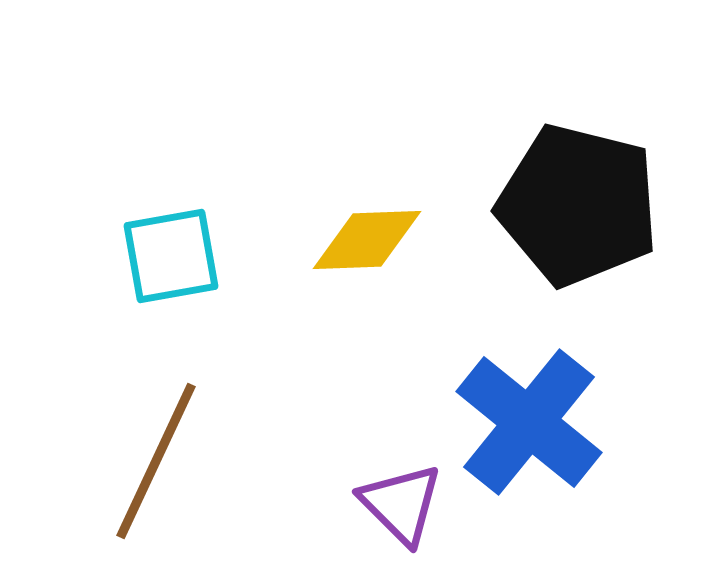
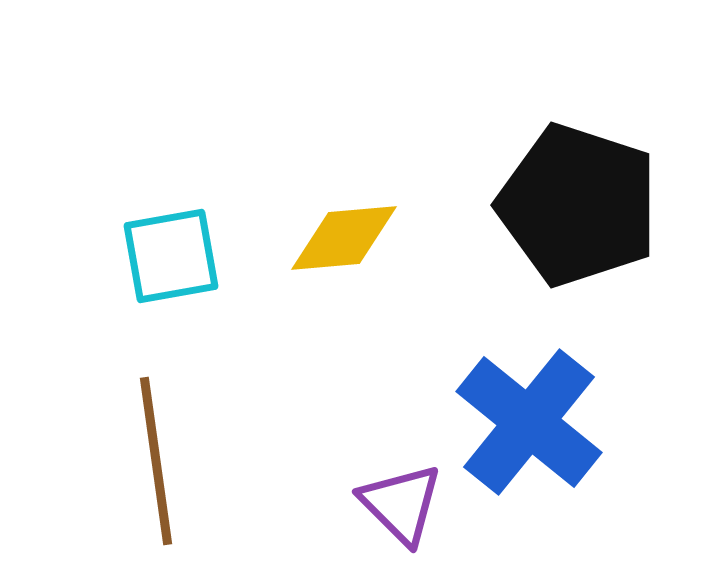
black pentagon: rotated 4 degrees clockwise
yellow diamond: moved 23 px left, 2 px up; rotated 3 degrees counterclockwise
brown line: rotated 33 degrees counterclockwise
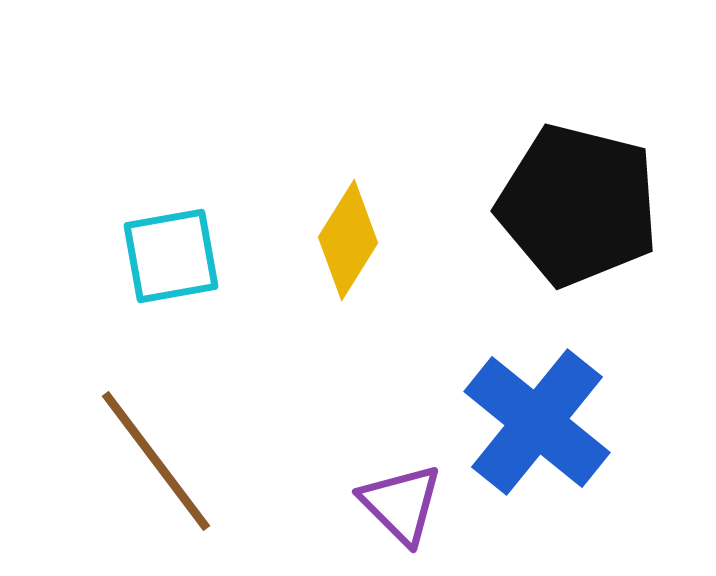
black pentagon: rotated 4 degrees counterclockwise
yellow diamond: moved 4 px right, 2 px down; rotated 53 degrees counterclockwise
blue cross: moved 8 px right
brown line: rotated 29 degrees counterclockwise
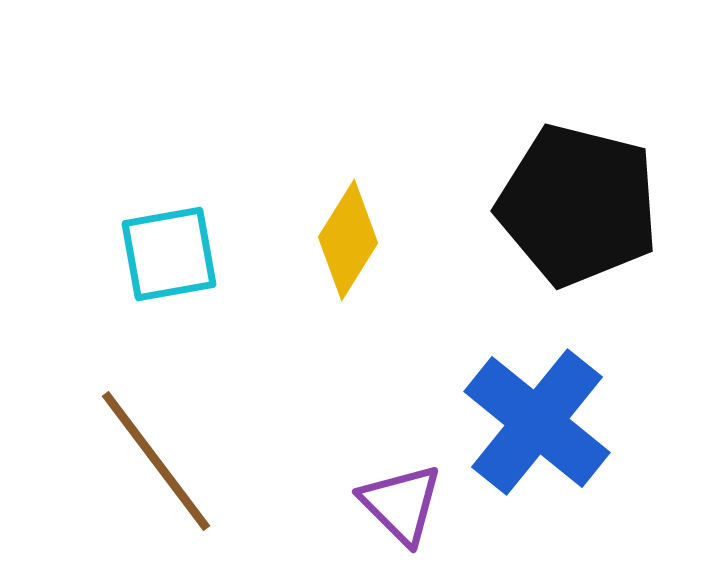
cyan square: moved 2 px left, 2 px up
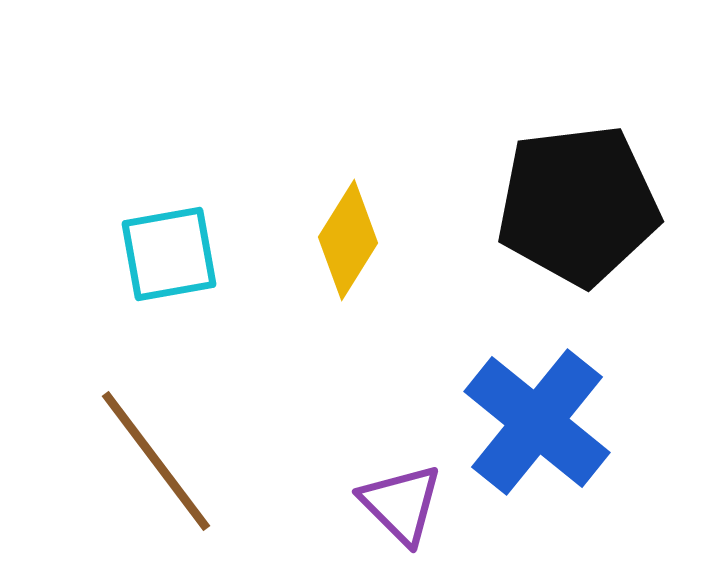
black pentagon: rotated 21 degrees counterclockwise
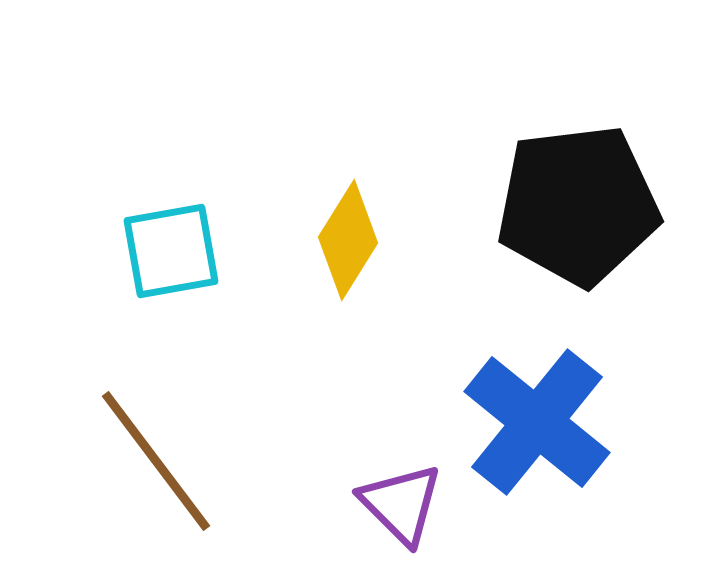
cyan square: moved 2 px right, 3 px up
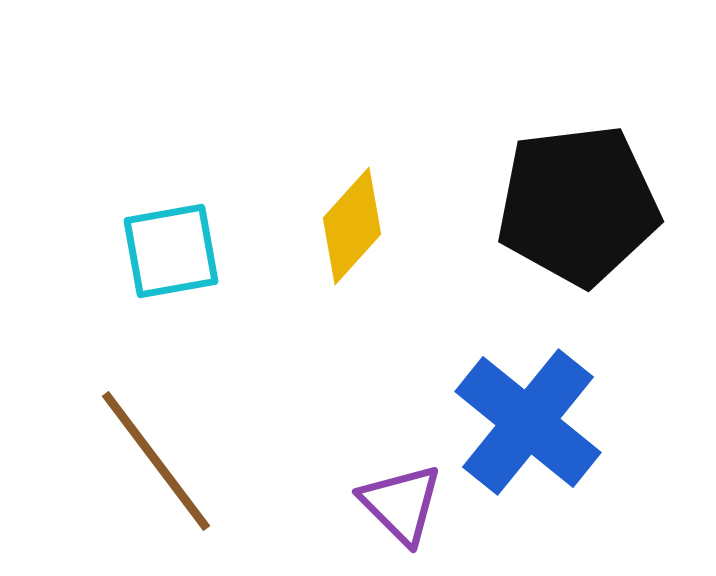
yellow diamond: moved 4 px right, 14 px up; rotated 10 degrees clockwise
blue cross: moved 9 px left
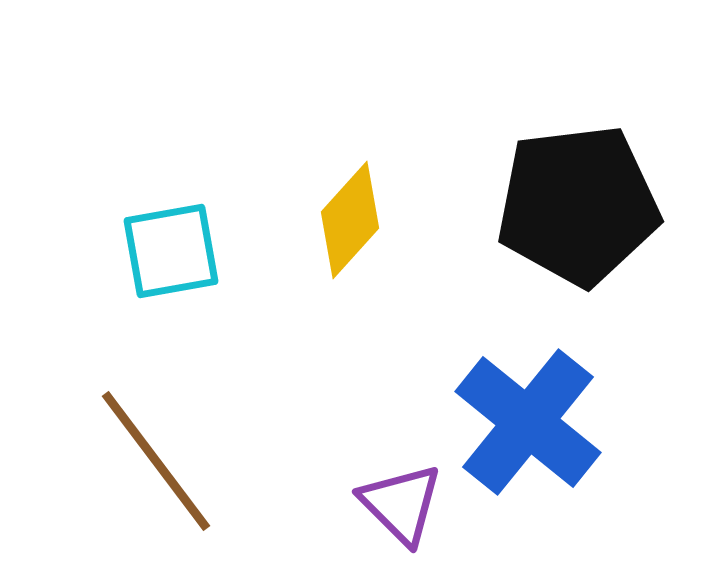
yellow diamond: moved 2 px left, 6 px up
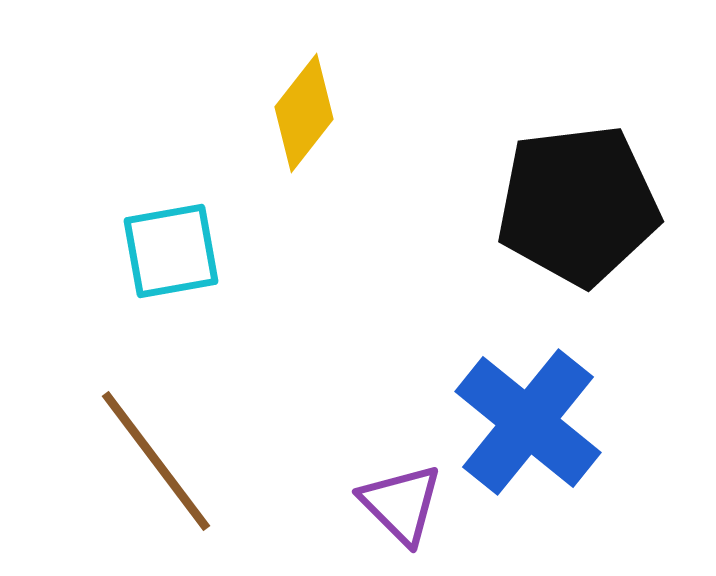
yellow diamond: moved 46 px left, 107 px up; rotated 4 degrees counterclockwise
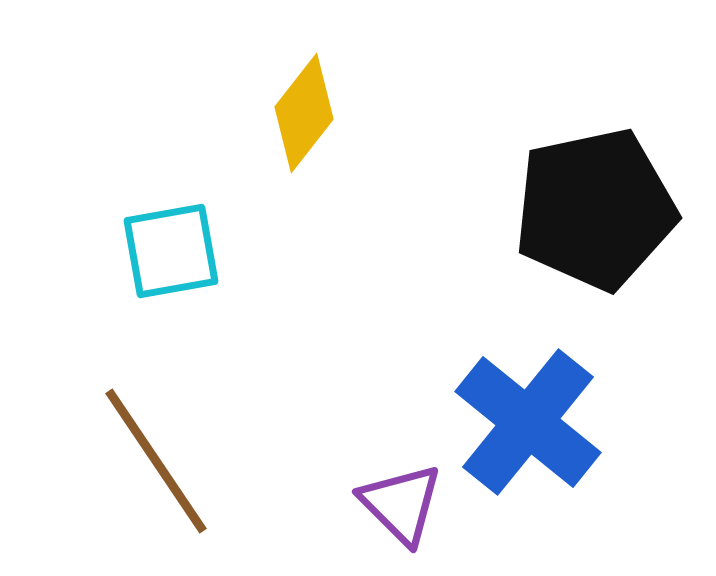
black pentagon: moved 17 px right, 4 px down; rotated 5 degrees counterclockwise
brown line: rotated 3 degrees clockwise
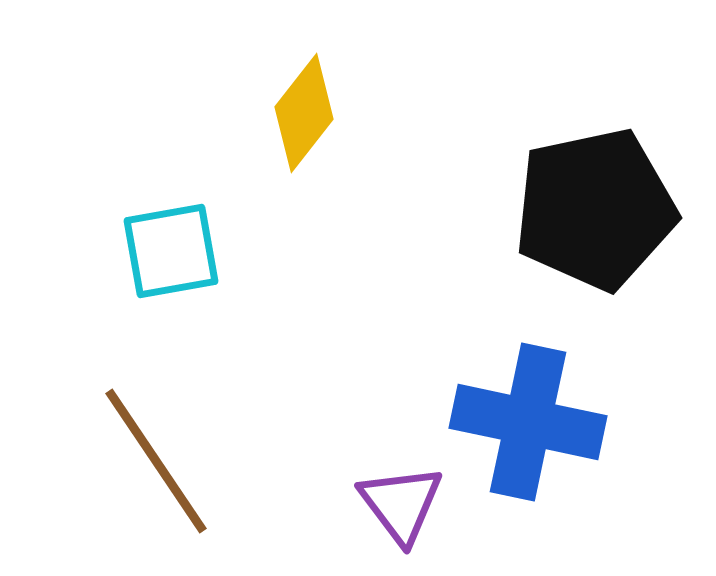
blue cross: rotated 27 degrees counterclockwise
purple triangle: rotated 8 degrees clockwise
